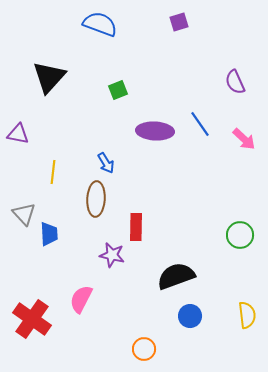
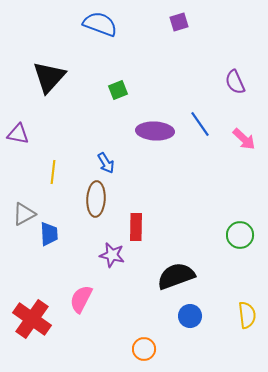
gray triangle: rotated 45 degrees clockwise
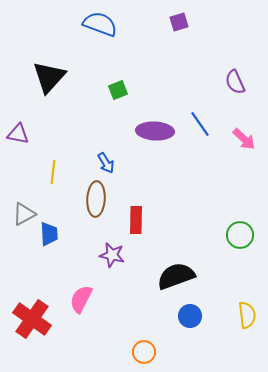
red rectangle: moved 7 px up
orange circle: moved 3 px down
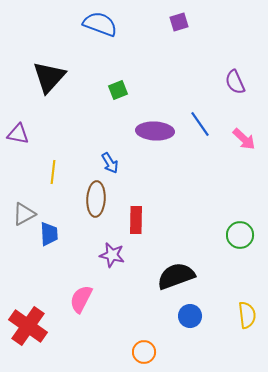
blue arrow: moved 4 px right
red cross: moved 4 px left, 7 px down
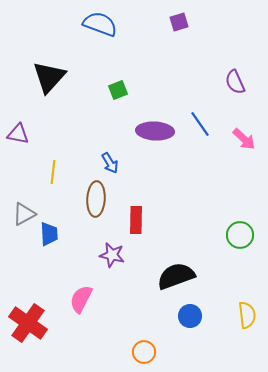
red cross: moved 3 px up
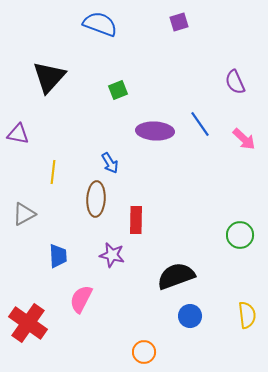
blue trapezoid: moved 9 px right, 22 px down
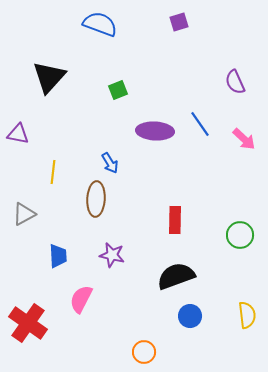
red rectangle: moved 39 px right
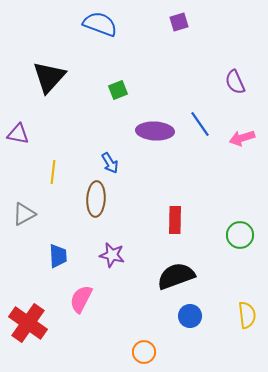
pink arrow: moved 2 px left, 1 px up; rotated 120 degrees clockwise
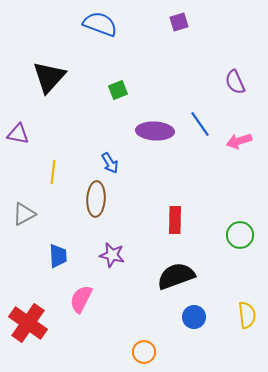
pink arrow: moved 3 px left, 3 px down
blue circle: moved 4 px right, 1 px down
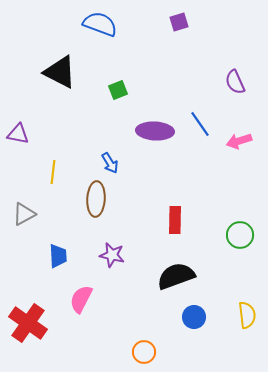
black triangle: moved 11 px right, 5 px up; rotated 45 degrees counterclockwise
